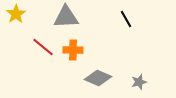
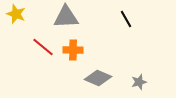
yellow star: rotated 18 degrees counterclockwise
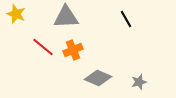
orange cross: rotated 24 degrees counterclockwise
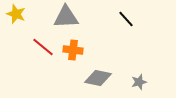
black line: rotated 12 degrees counterclockwise
orange cross: rotated 30 degrees clockwise
gray diamond: rotated 12 degrees counterclockwise
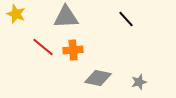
orange cross: rotated 12 degrees counterclockwise
